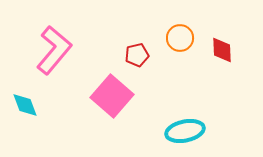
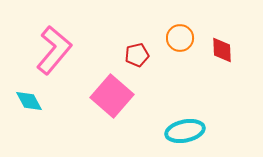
cyan diamond: moved 4 px right, 4 px up; rotated 8 degrees counterclockwise
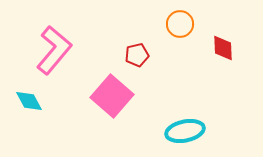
orange circle: moved 14 px up
red diamond: moved 1 px right, 2 px up
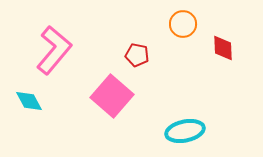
orange circle: moved 3 px right
red pentagon: rotated 25 degrees clockwise
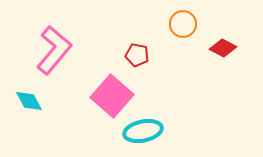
red diamond: rotated 60 degrees counterclockwise
cyan ellipse: moved 42 px left
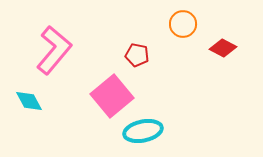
pink square: rotated 9 degrees clockwise
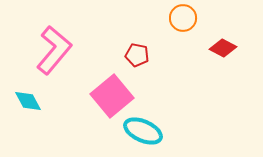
orange circle: moved 6 px up
cyan diamond: moved 1 px left
cyan ellipse: rotated 36 degrees clockwise
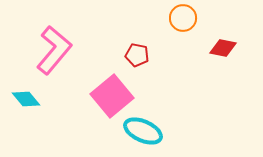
red diamond: rotated 16 degrees counterclockwise
cyan diamond: moved 2 px left, 2 px up; rotated 12 degrees counterclockwise
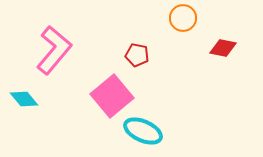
cyan diamond: moved 2 px left
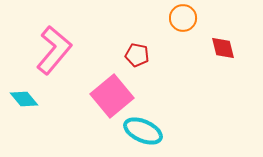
red diamond: rotated 64 degrees clockwise
